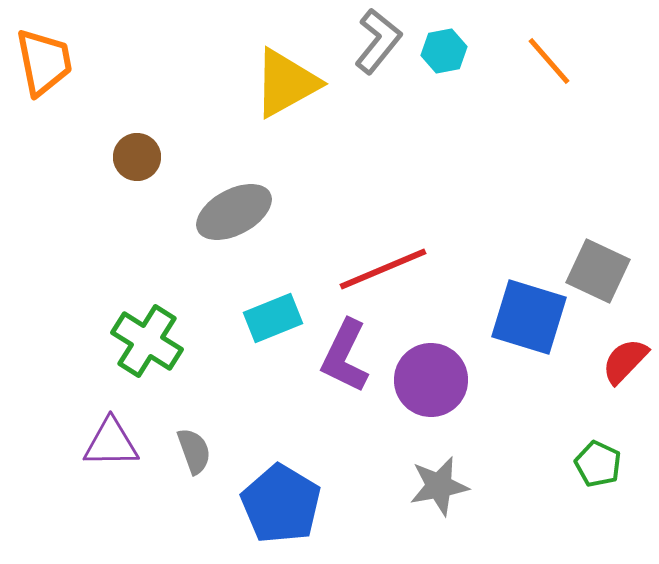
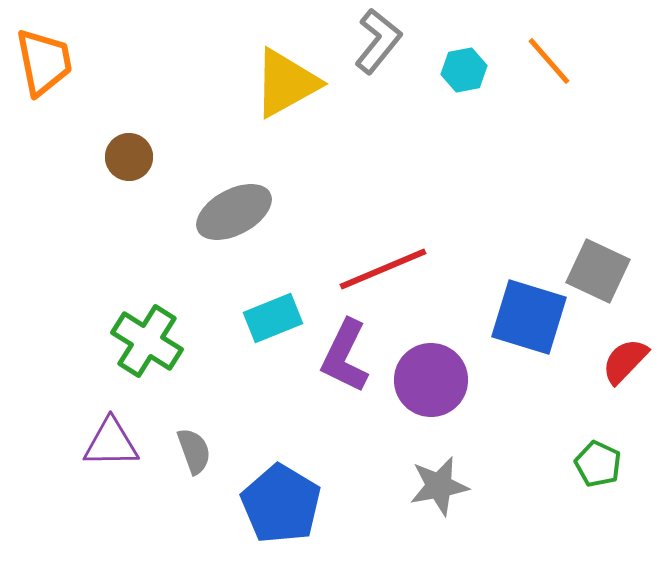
cyan hexagon: moved 20 px right, 19 px down
brown circle: moved 8 px left
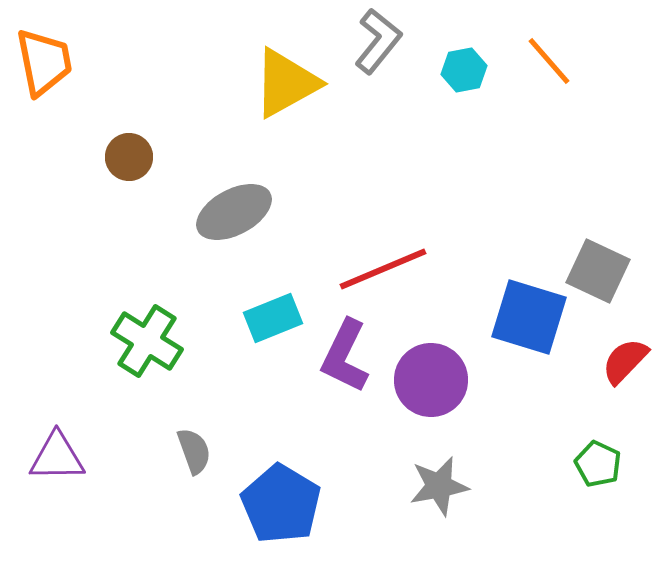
purple triangle: moved 54 px left, 14 px down
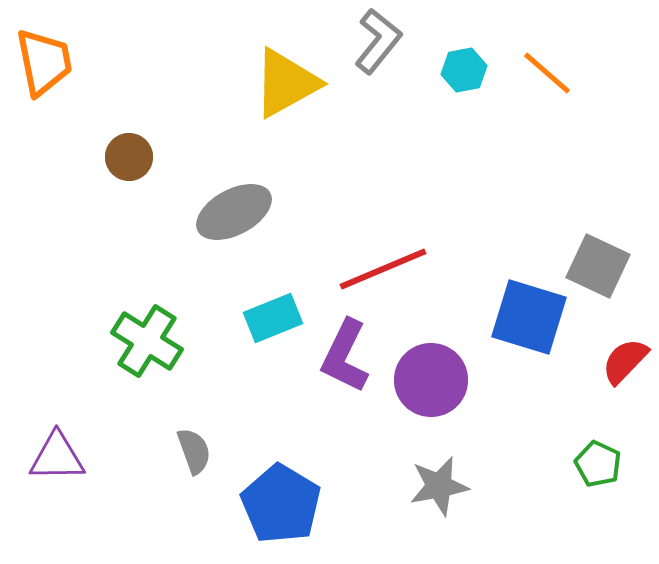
orange line: moved 2 px left, 12 px down; rotated 8 degrees counterclockwise
gray square: moved 5 px up
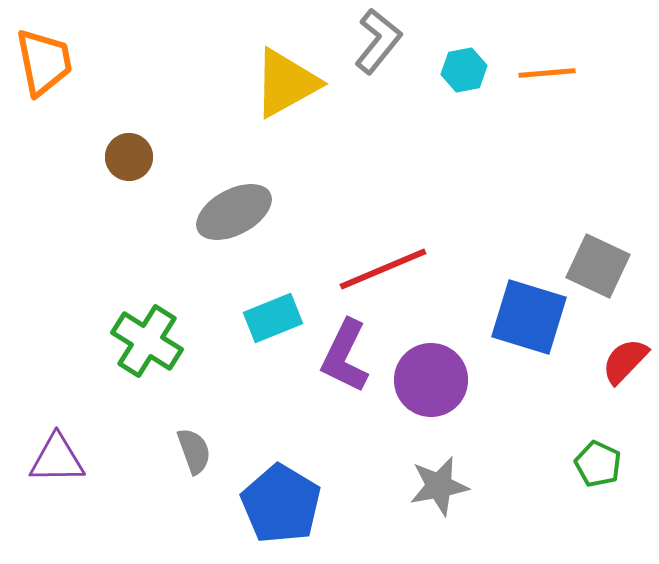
orange line: rotated 46 degrees counterclockwise
purple triangle: moved 2 px down
